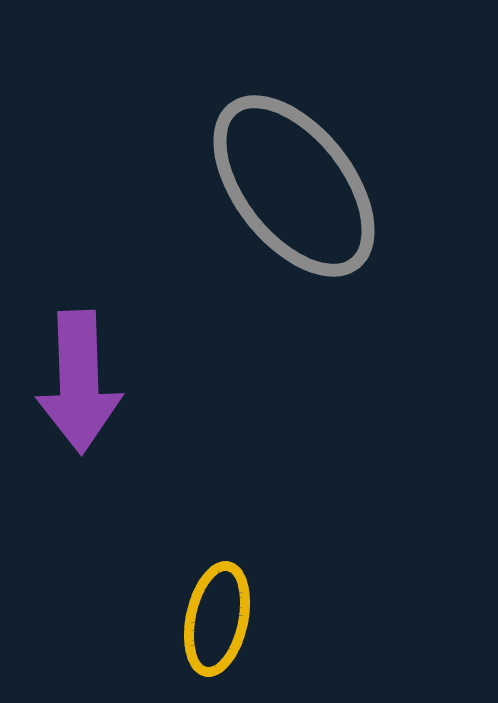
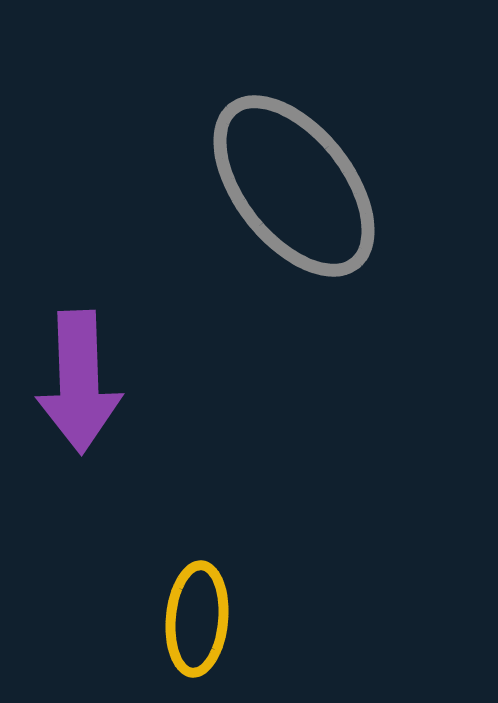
yellow ellipse: moved 20 px left; rotated 7 degrees counterclockwise
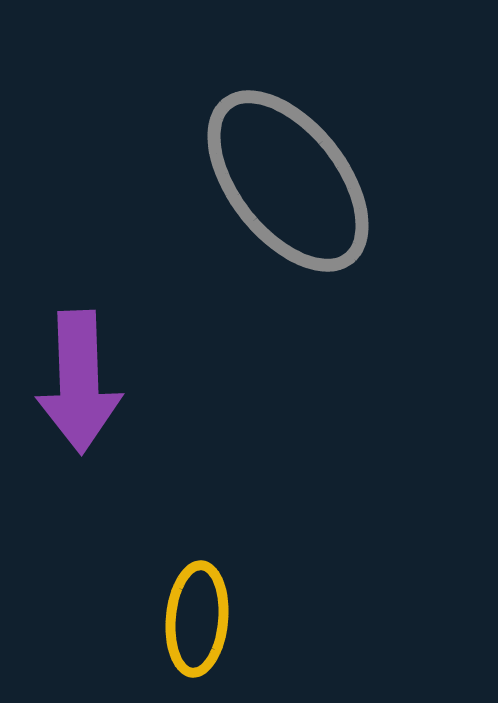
gray ellipse: moved 6 px left, 5 px up
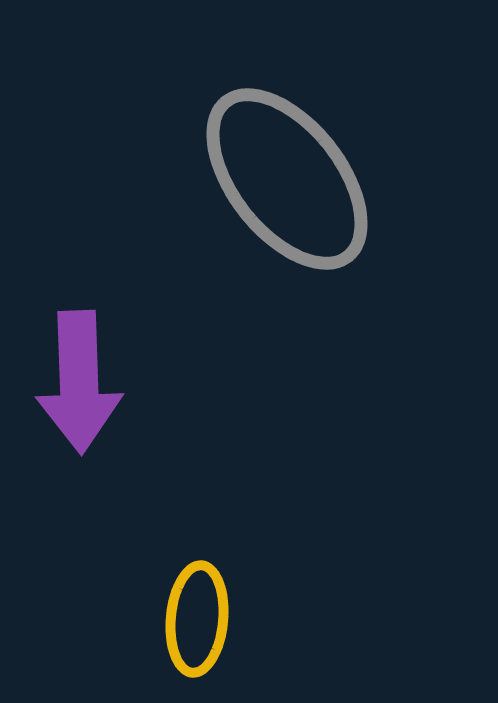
gray ellipse: moved 1 px left, 2 px up
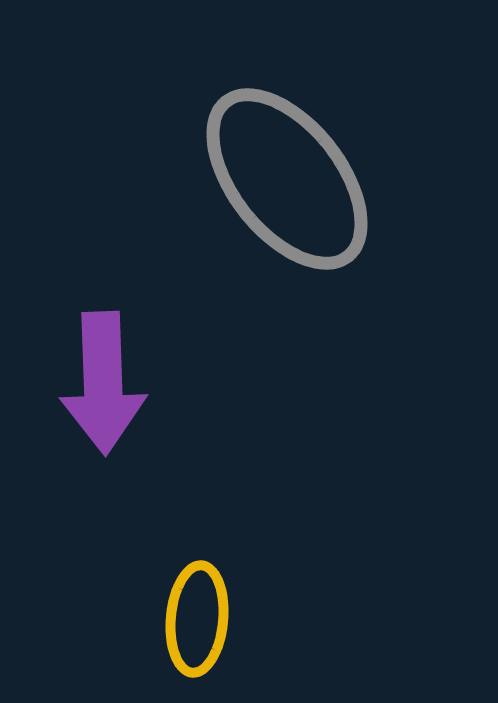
purple arrow: moved 24 px right, 1 px down
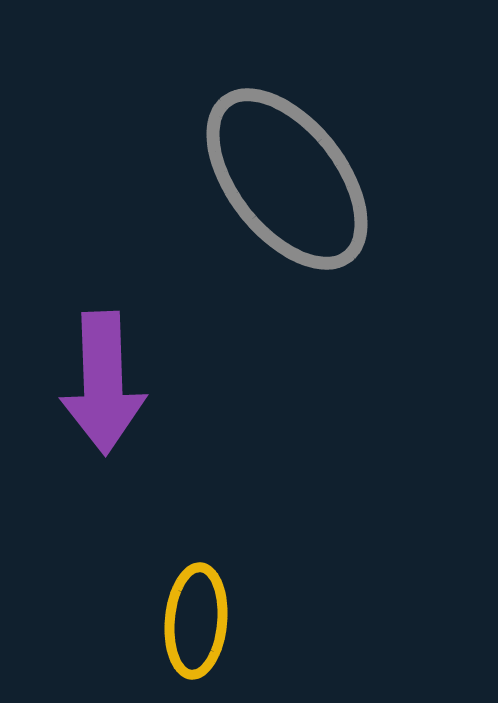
yellow ellipse: moved 1 px left, 2 px down
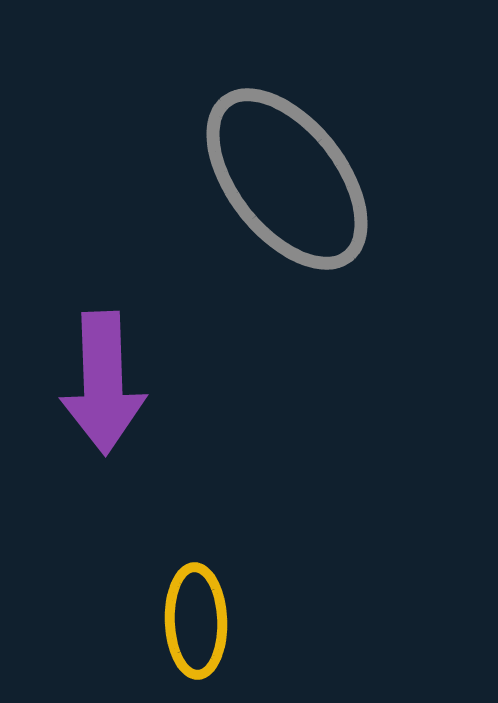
yellow ellipse: rotated 7 degrees counterclockwise
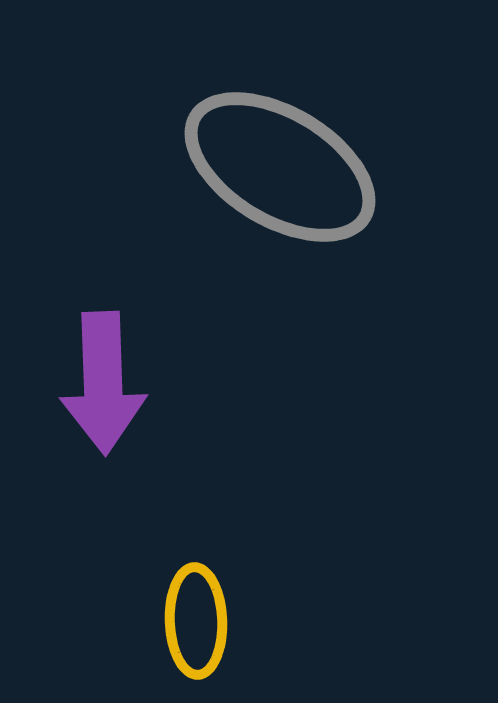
gray ellipse: moved 7 px left, 12 px up; rotated 21 degrees counterclockwise
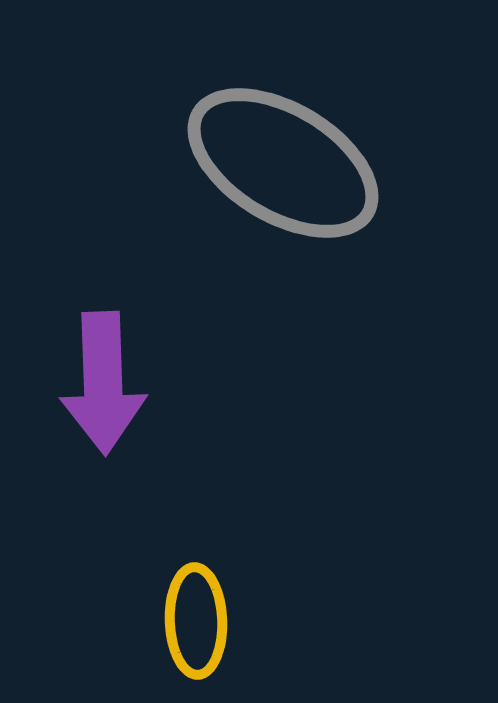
gray ellipse: moved 3 px right, 4 px up
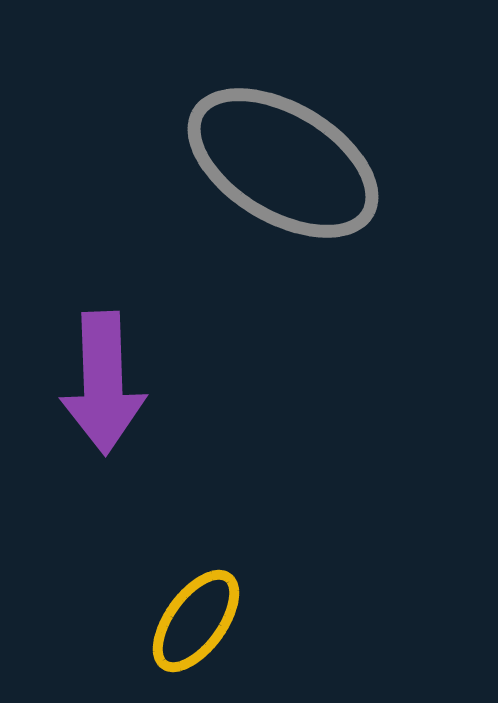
yellow ellipse: rotated 38 degrees clockwise
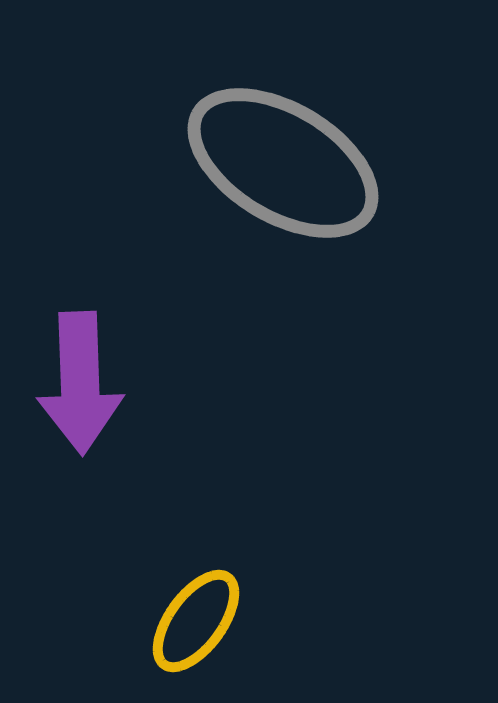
purple arrow: moved 23 px left
